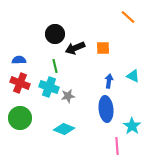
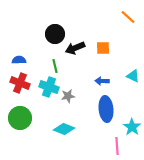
blue arrow: moved 7 px left; rotated 96 degrees counterclockwise
cyan star: moved 1 px down
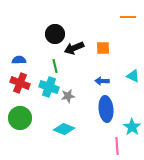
orange line: rotated 42 degrees counterclockwise
black arrow: moved 1 px left
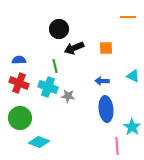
black circle: moved 4 px right, 5 px up
orange square: moved 3 px right
red cross: moved 1 px left
cyan cross: moved 1 px left
gray star: rotated 16 degrees clockwise
cyan diamond: moved 25 px left, 13 px down
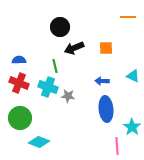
black circle: moved 1 px right, 2 px up
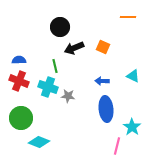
orange square: moved 3 px left, 1 px up; rotated 24 degrees clockwise
red cross: moved 2 px up
green circle: moved 1 px right
pink line: rotated 18 degrees clockwise
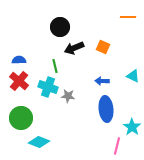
red cross: rotated 18 degrees clockwise
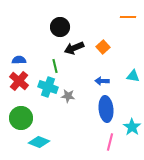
orange square: rotated 24 degrees clockwise
cyan triangle: rotated 16 degrees counterclockwise
pink line: moved 7 px left, 4 px up
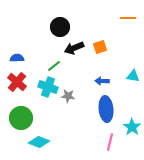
orange line: moved 1 px down
orange square: moved 3 px left; rotated 24 degrees clockwise
blue semicircle: moved 2 px left, 2 px up
green line: moved 1 px left; rotated 64 degrees clockwise
red cross: moved 2 px left, 1 px down
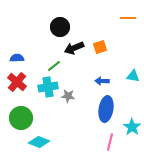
cyan cross: rotated 30 degrees counterclockwise
blue ellipse: rotated 15 degrees clockwise
